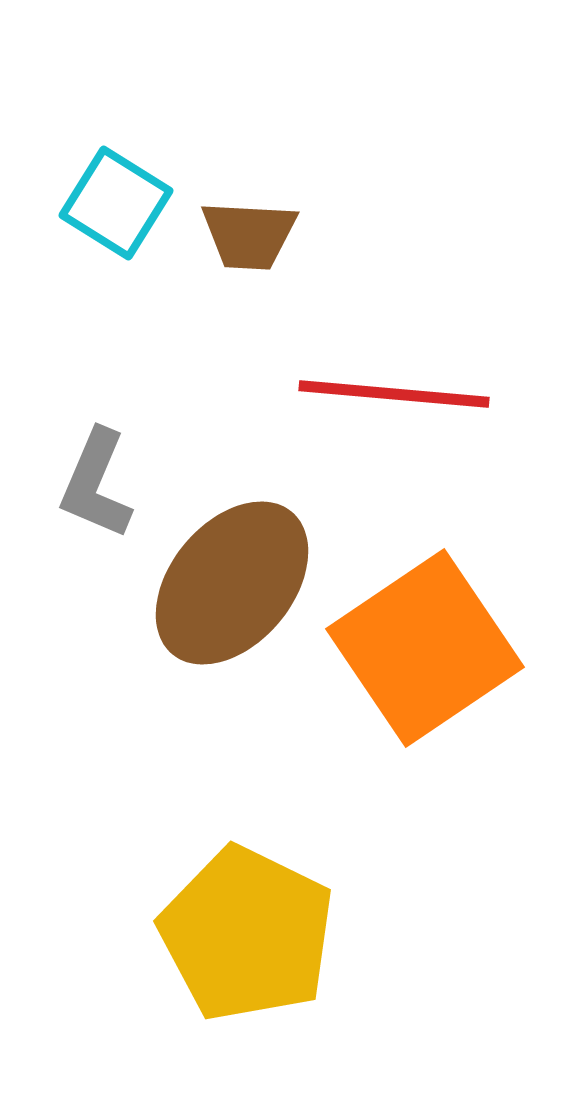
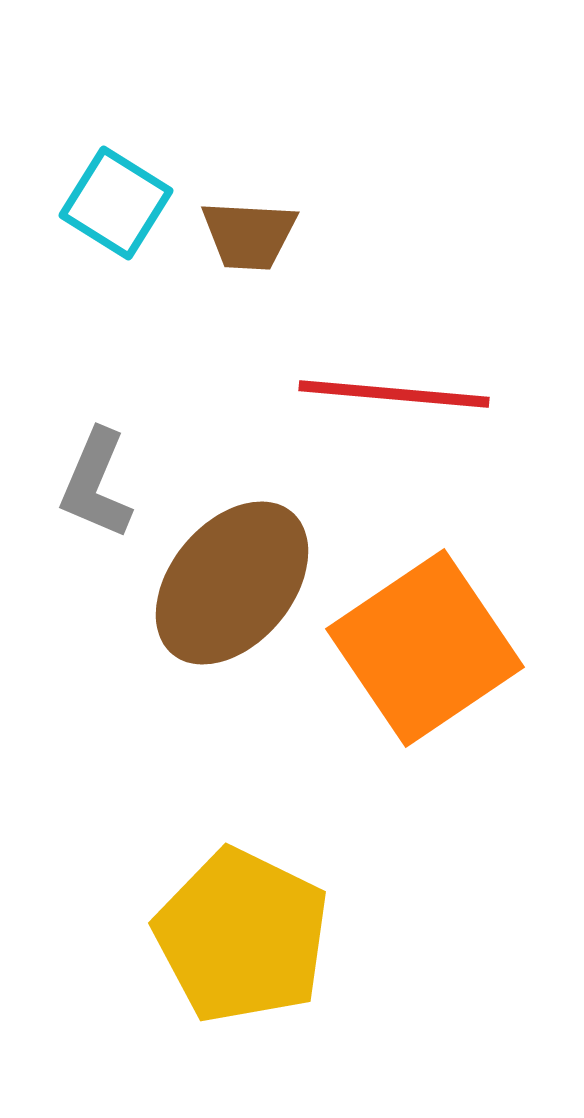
yellow pentagon: moved 5 px left, 2 px down
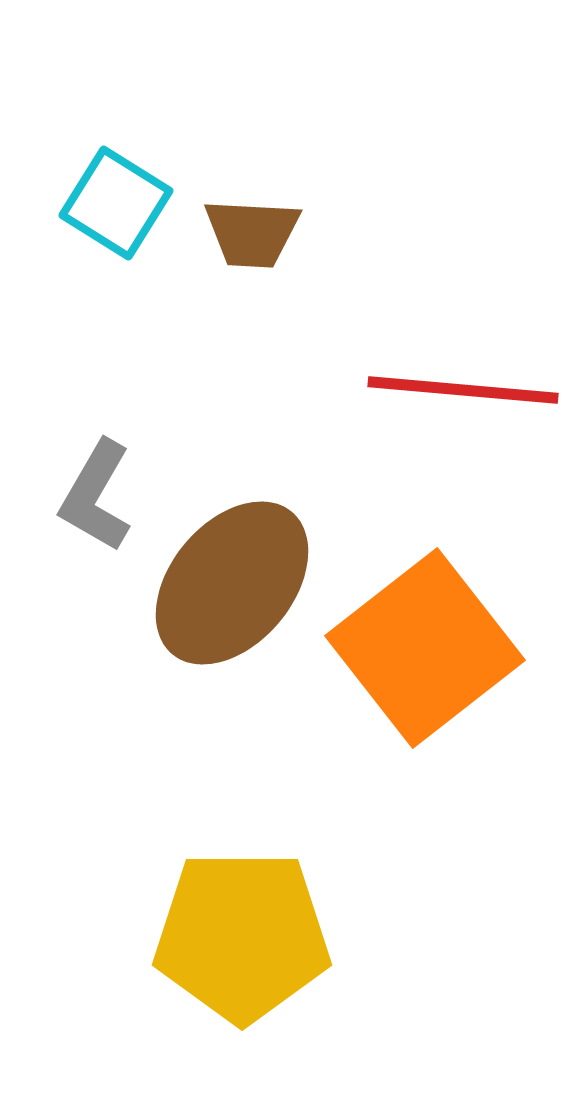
brown trapezoid: moved 3 px right, 2 px up
red line: moved 69 px right, 4 px up
gray L-shape: moved 12 px down; rotated 7 degrees clockwise
orange square: rotated 4 degrees counterclockwise
yellow pentagon: rotated 26 degrees counterclockwise
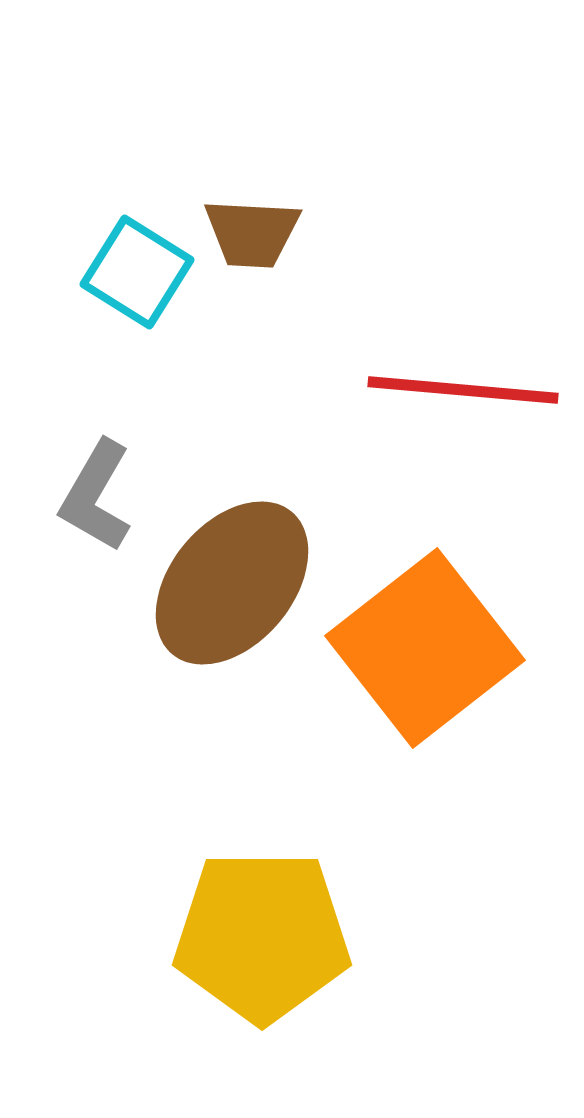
cyan square: moved 21 px right, 69 px down
yellow pentagon: moved 20 px right
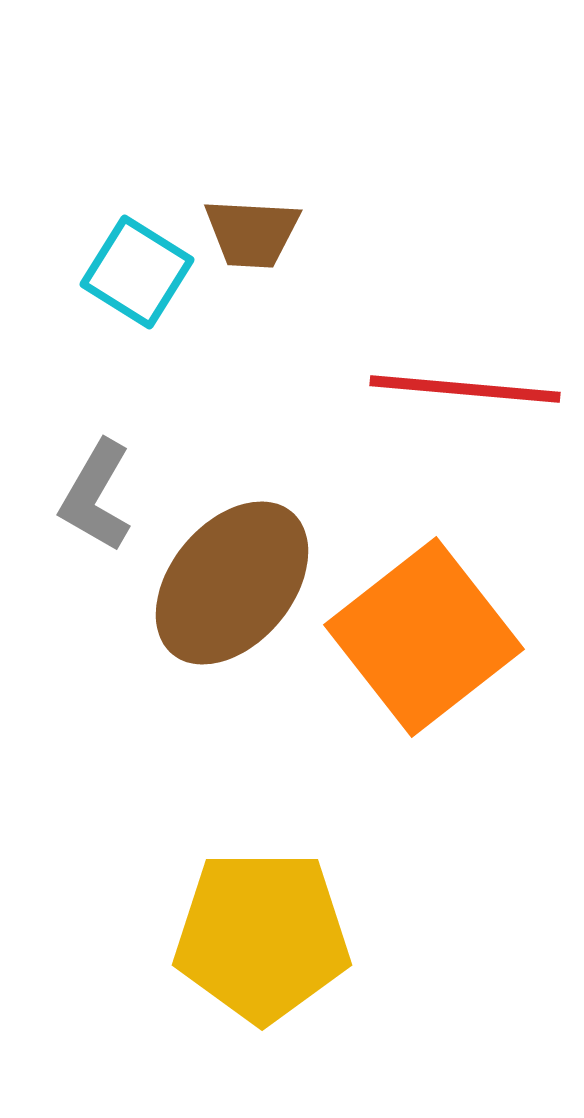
red line: moved 2 px right, 1 px up
orange square: moved 1 px left, 11 px up
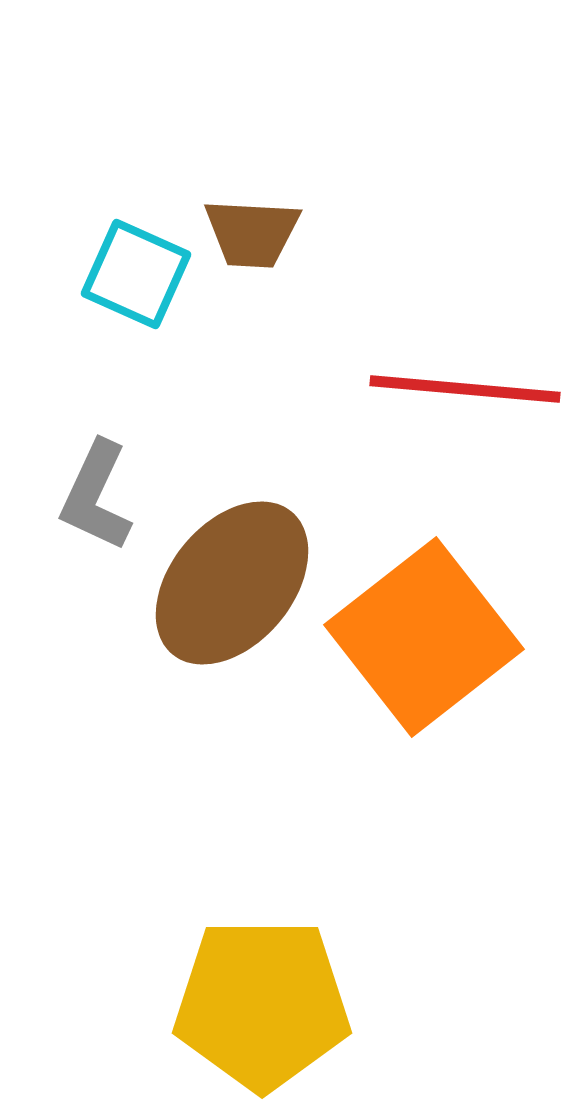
cyan square: moved 1 px left, 2 px down; rotated 8 degrees counterclockwise
gray L-shape: rotated 5 degrees counterclockwise
yellow pentagon: moved 68 px down
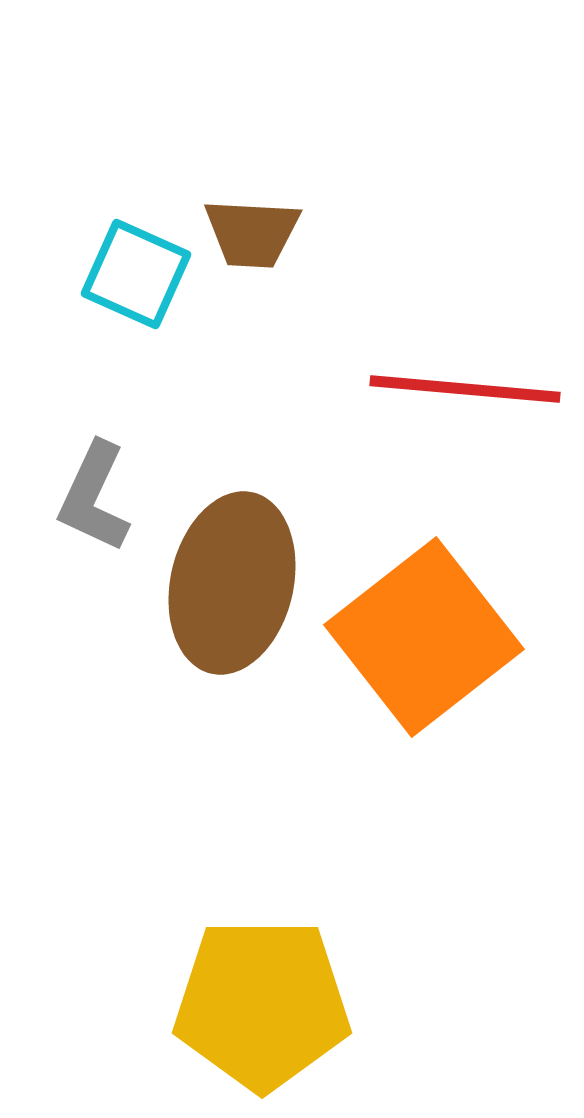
gray L-shape: moved 2 px left, 1 px down
brown ellipse: rotated 27 degrees counterclockwise
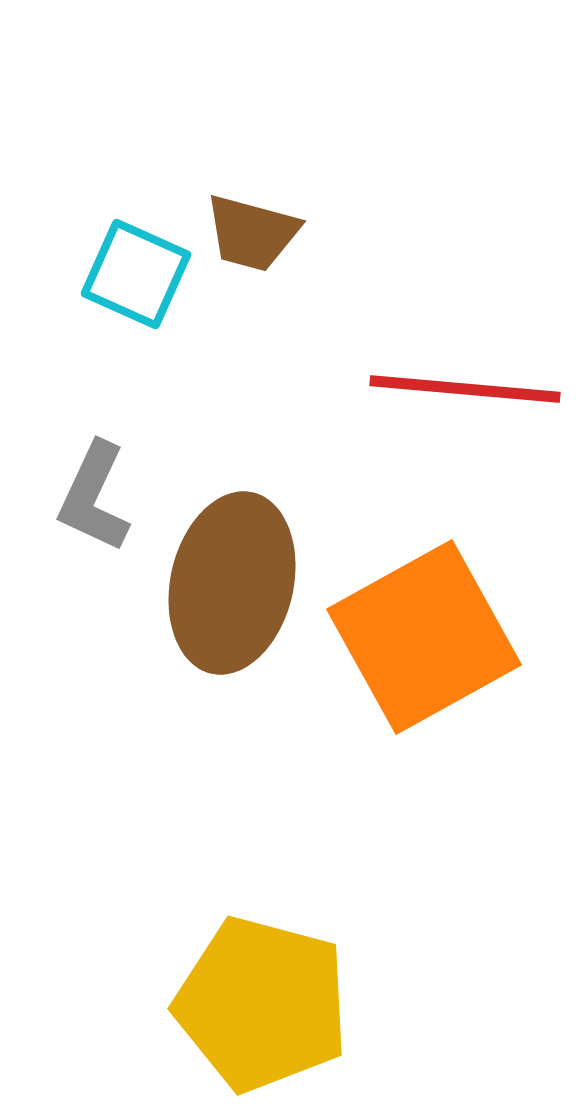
brown trapezoid: rotated 12 degrees clockwise
orange square: rotated 9 degrees clockwise
yellow pentagon: rotated 15 degrees clockwise
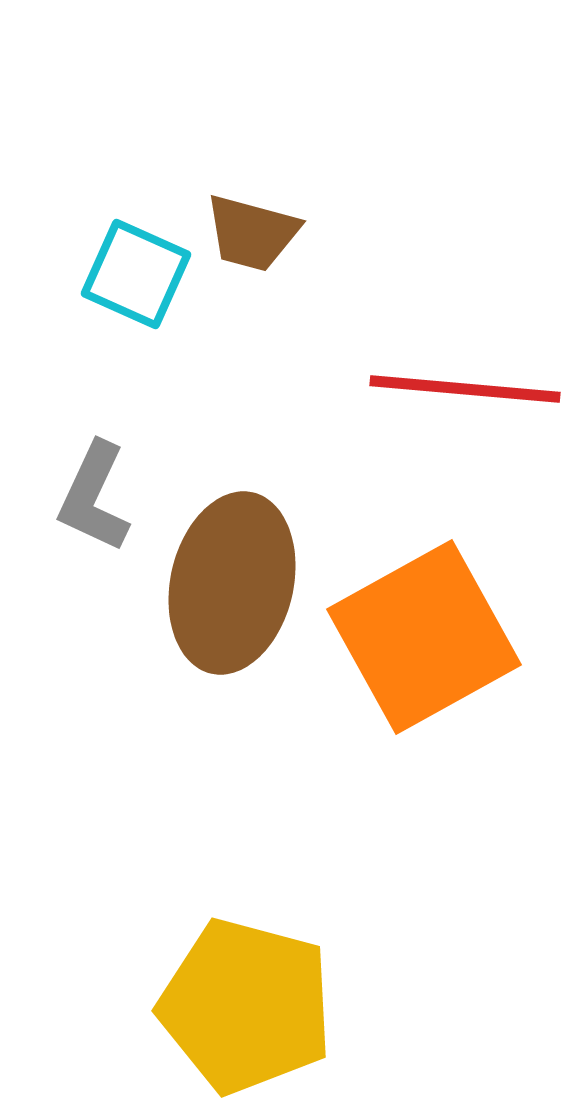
yellow pentagon: moved 16 px left, 2 px down
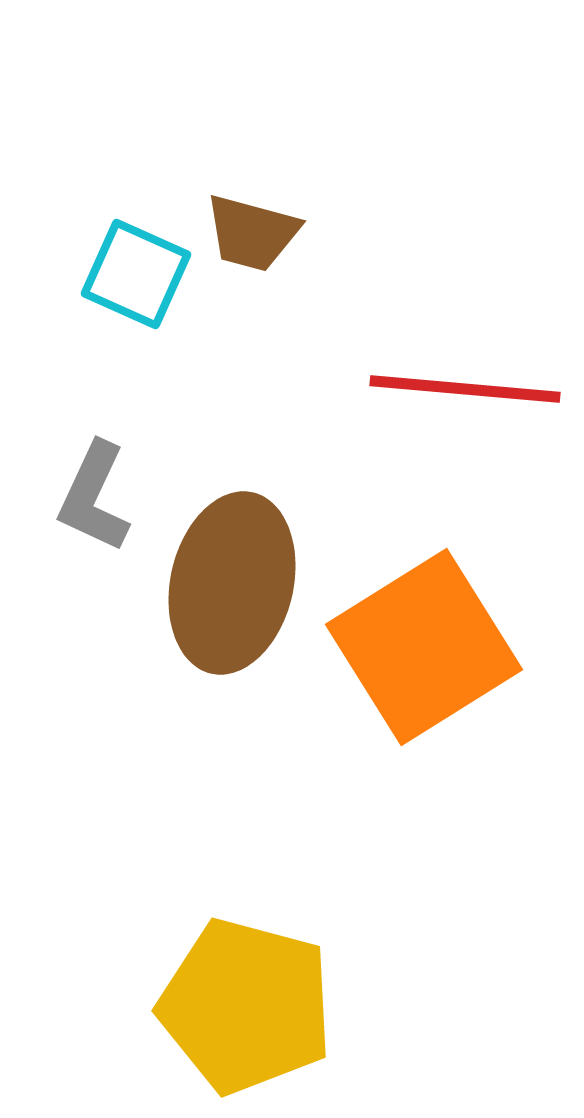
orange square: moved 10 px down; rotated 3 degrees counterclockwise
